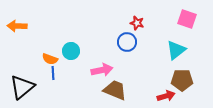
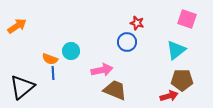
orange arrow: rotated 144 degrees clockwise
red arrow: moved 3 px right
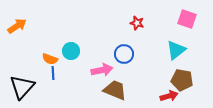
blue circle: moved 3 px left, 12 px down
brown pentagon: rotated 10 degrees clockwise
black triangle: rotated 8 degrees counterclockwise
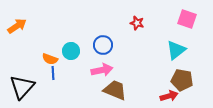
blue circle: moved 21 px left, 9 px up
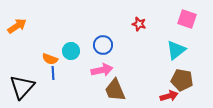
red star: moved 2 px right, 1 px down
brown trapezoid: rotated 135 degrees counterclockwise
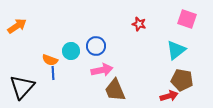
blue circle: moved 7 px left, 1 px down
orange semicircle: moved 1 px down
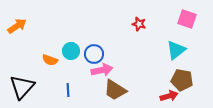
blue circle: moved 2 px left, 8 px down
blue line: moved 15 px right, 17 px down
brown trapezoid: rotated 35 degrees counterclockwise
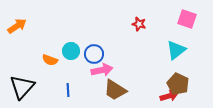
brown pentagon: moved 4 px left, 4 px down; rotated 15 degrees clockwise
